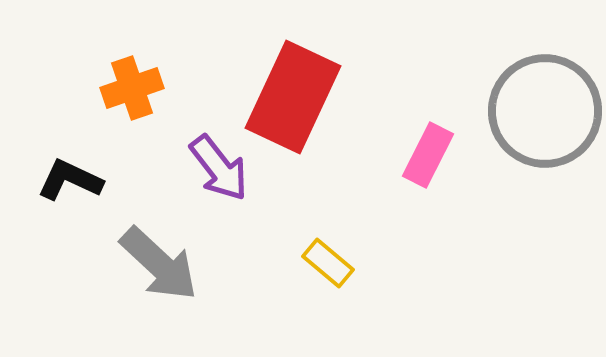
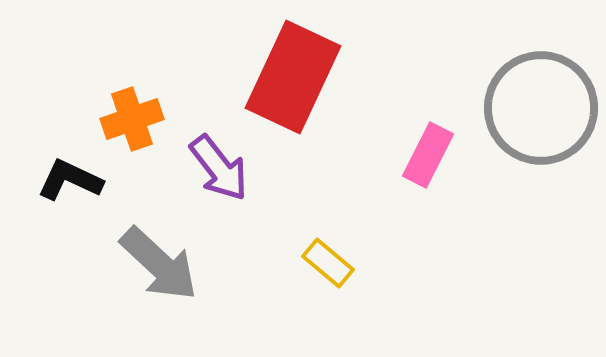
orange cross: moved 31 px down
red rectangle: moved 20 px up
gray circle: moved 4 px left, 3 px up
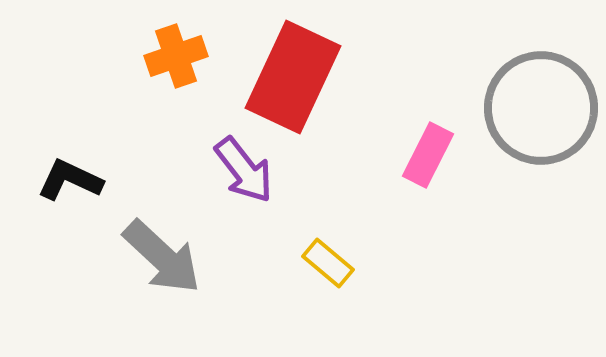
orange cross: moved 44 px right, 63 px up
purple arrow: moved 25 px right, 2 px down
gray arrow: moved 3 px right, 7 px up
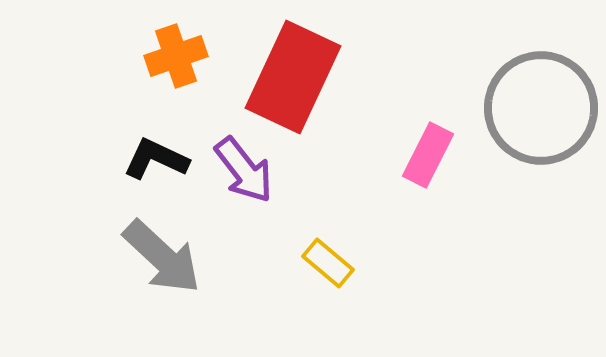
black L-shape: moved 86 px right, 21 px up
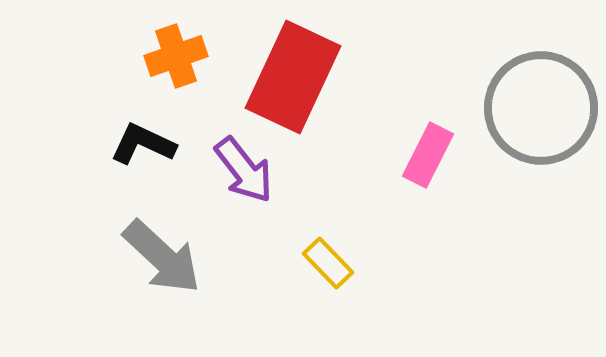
black L-shape: moved 13 px left, 15 px up
yellow rectangle: rotated 6 degrees clockwise
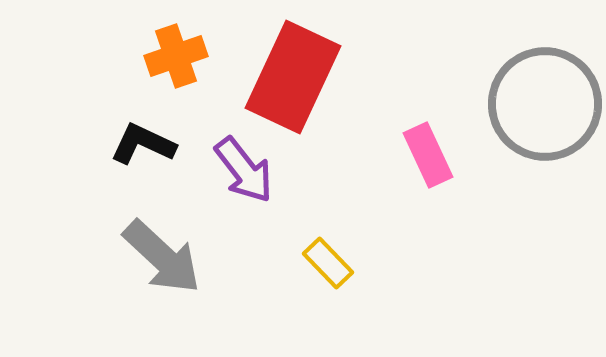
gray circle: moved 4 px right, 4 px up
pink rectangle: rotated 52 degrees counterclockwise
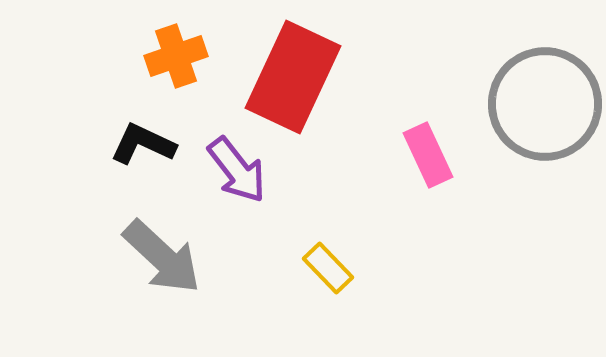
purple arrow: moved 7 px left
yellow rectangle: moved 5 px down
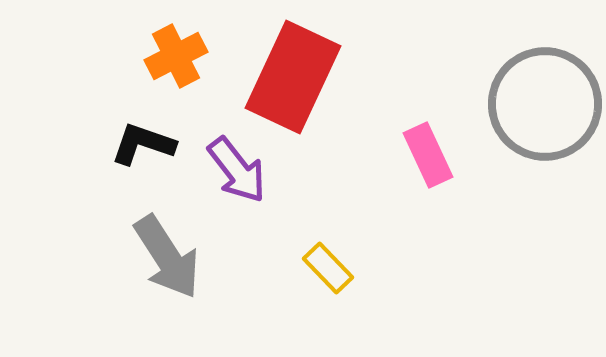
orange cross: rotated 8 degrees counterclockwise
black L-shape: rotated 6 degrees counterclockwise
gray arrow: moved 5 px right; rotated 14 degrees clockwise
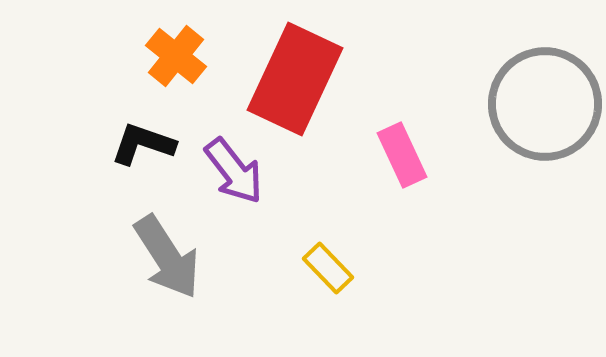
orange cross: rotated 24 degrees counterclockwise
red rectangle: moved 2 px right, 2 px down
pink rectangle: moved 26 px left
purple arrow: moved 3 px left, 1 px down
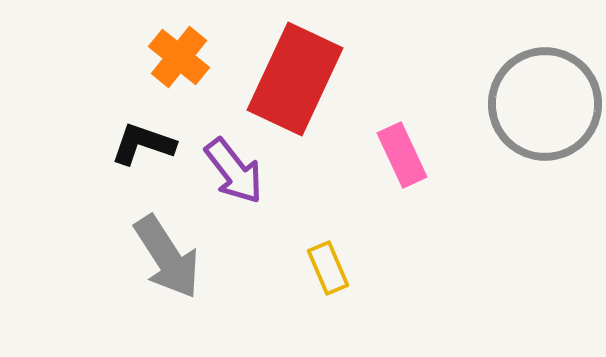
orange cross: moved 3 px right, 1 px down
yellow rectangle: rotated 21 degrees clockwise
